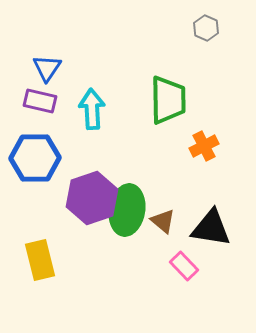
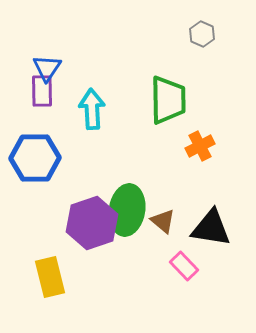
gray hexagon: moved 4 px left, 6 px down
purple rectangle: moved 2 px right, 10 px up; rotated 76 degrees clockwise
orange cross: moved 4 px left
purple hexagon: moved 25 px down
yellow rectangle: moved 10 px right, 17 px down
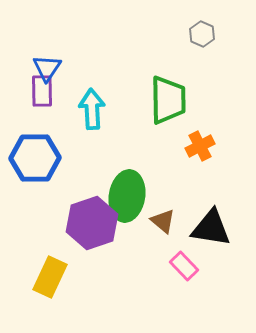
green ellipse: moved 14 px up
yellow rectangle: rotated 39 degrees clockwise
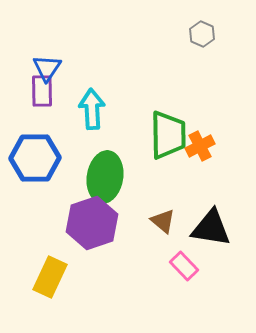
green trapezoid: moved 35 px down
green ellipse: moved 22 px left, 19 px up
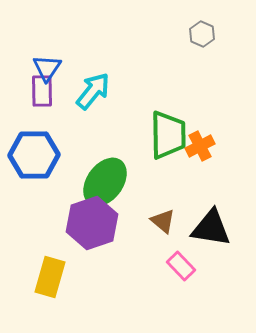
cyan arrow: moved 1 px right, 18 px up; rotated 42 degrees clockwise
blue hexagon: moved 1 px left, 3 px up
green ellipse: moved 5 px down; rotated 27 degrees clockwise
pink rectangle: moved 3 px left
yellow rectangle: rotated 9 degrees counterclockwise
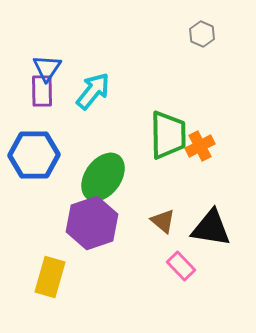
green ellipse: moved 2 px left, 5 px up
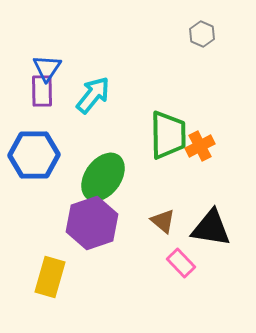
cyan arrow: moved 4 px down
pink rectangle: moved 3 px up
